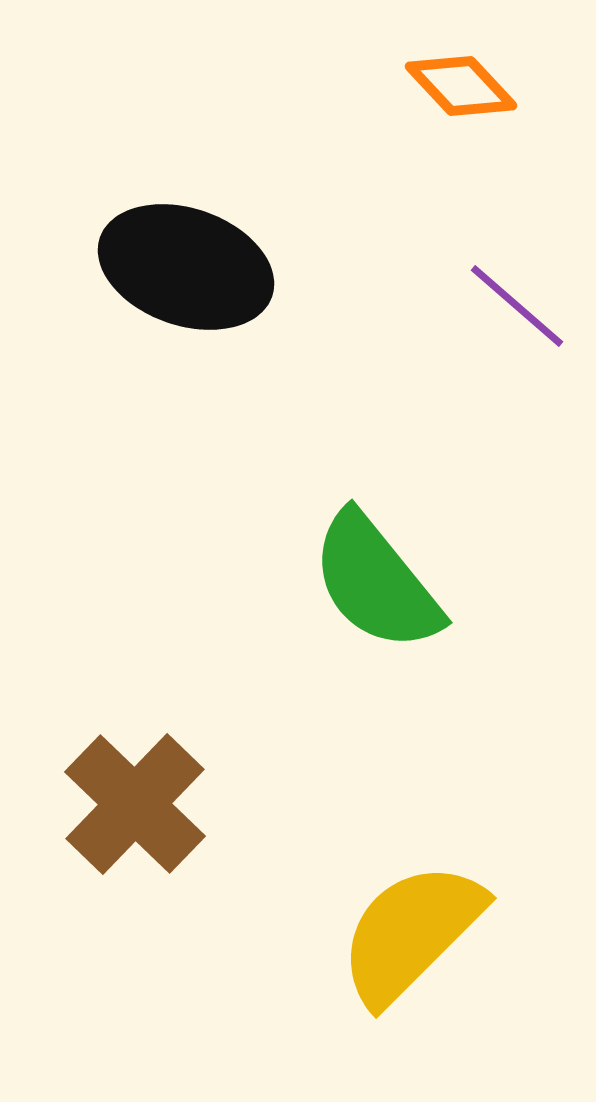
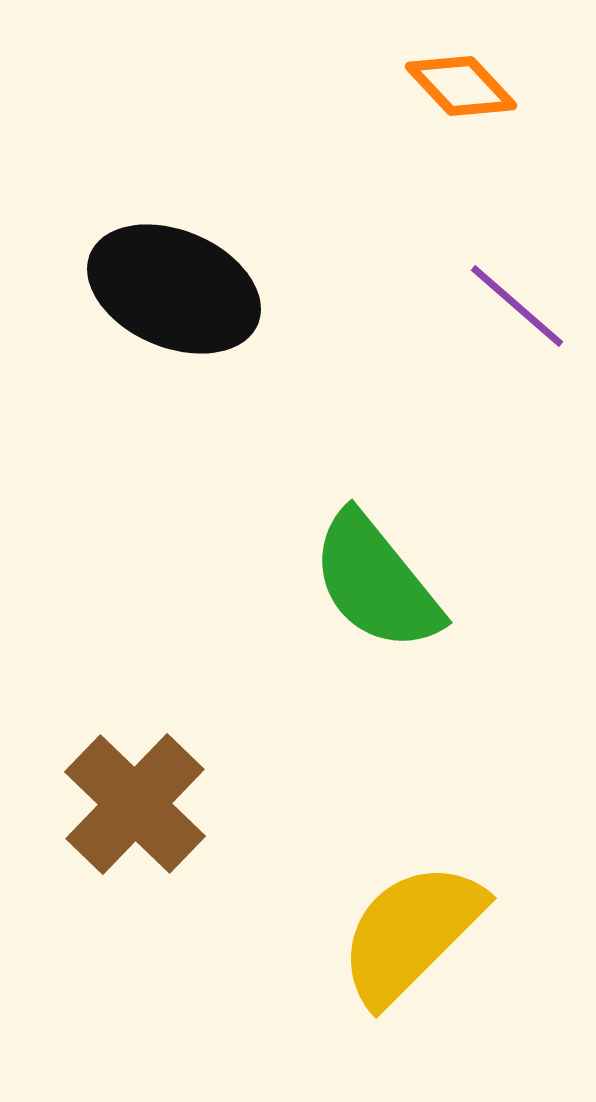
black ellipse: moved 12 px left, 22 px down; rotated 4 degrees clockwise
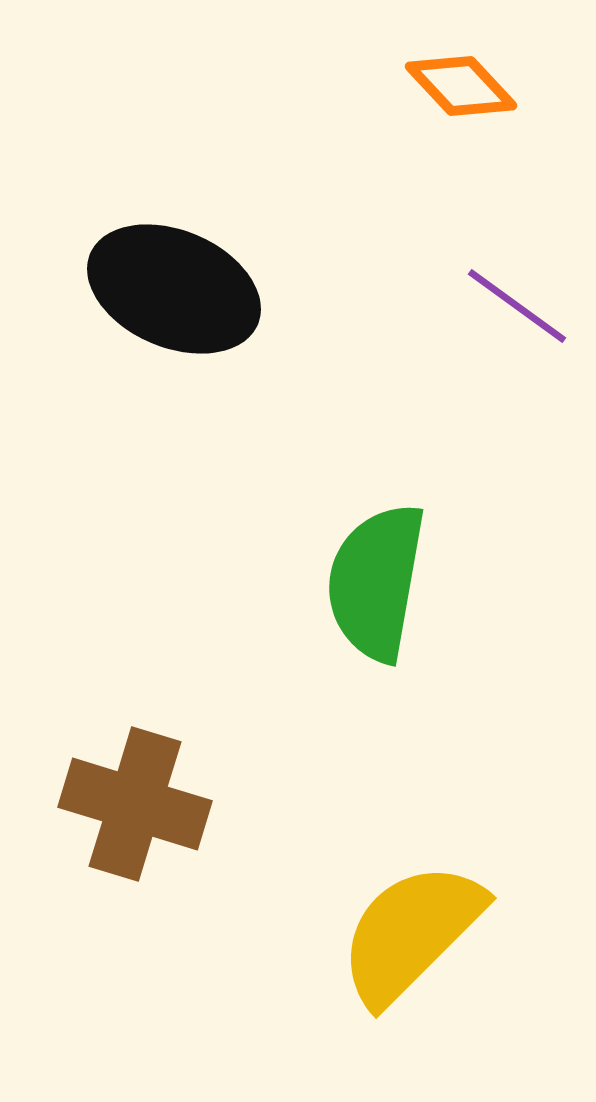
purple line: rotated 5 degrees counterclockwise
green semicircle: rotated 49 degrees clockwise
brown cross: rotated 27 degrees counterclockwise
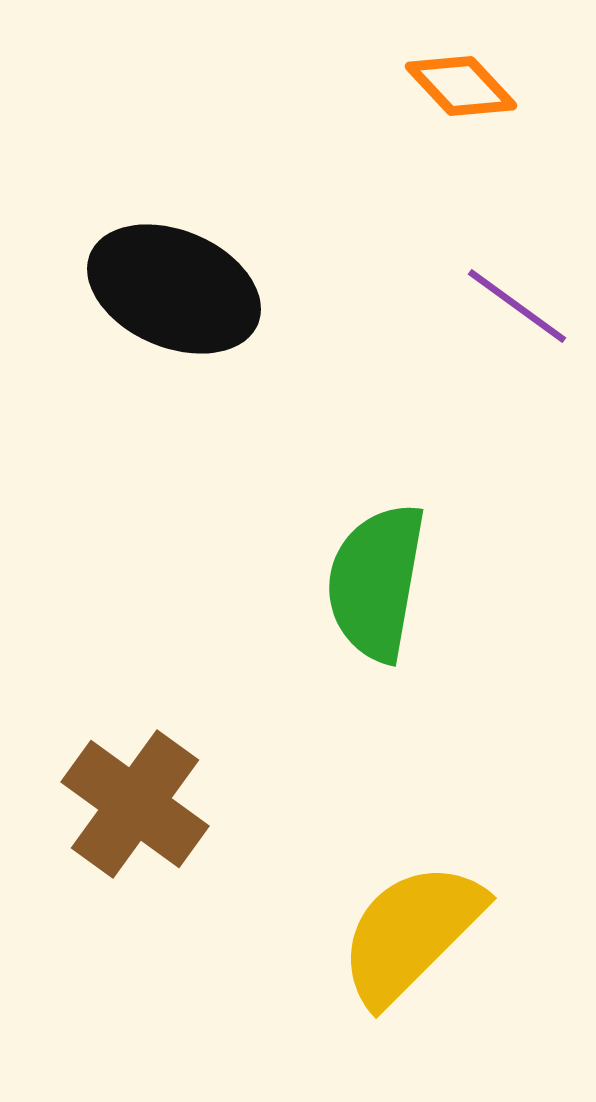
brown cross: rotated 19 degrees clockwise
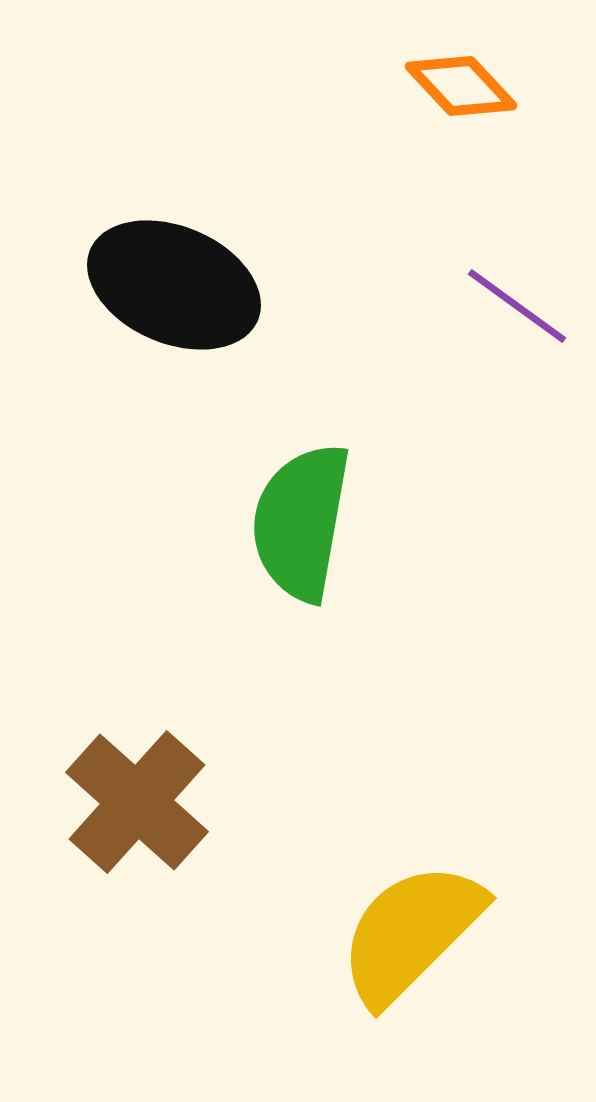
black ellipse: moved 4 px up
green semicircle: moved 75 px left, 60 px up
brown cross: moved 2 px right, 2 px up; rotated 6 degrees clockwise
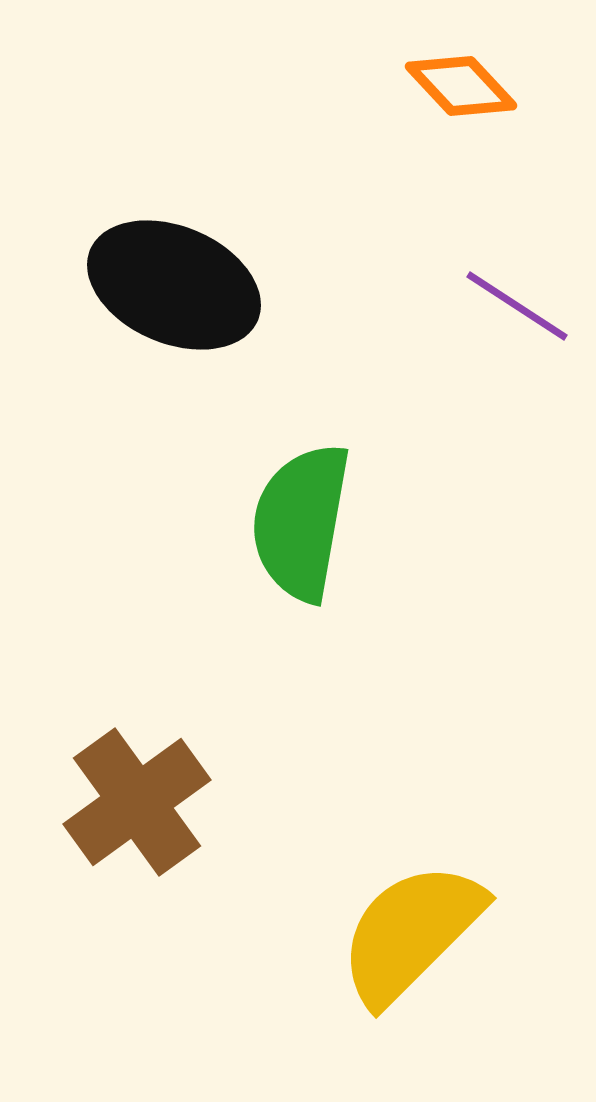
purple line: rotated 3 degrees counterclockwise
brown cross: rotated 12 degrees clockwise
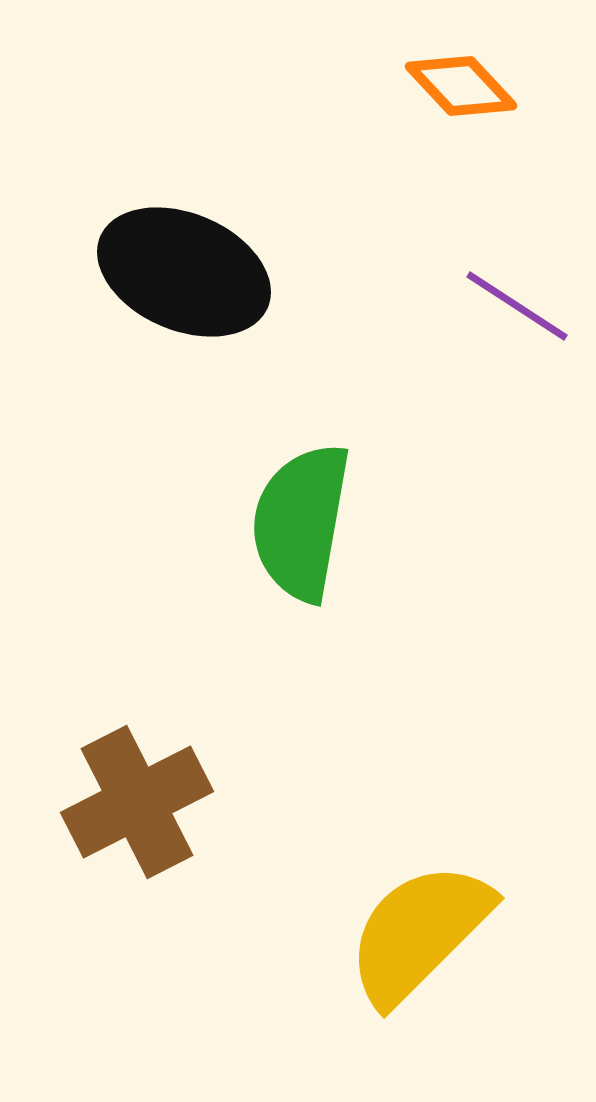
black ellipse: moved 10 px right, 13 px up
brown cross: rotated 9 degrees clockwise
yellow semicircle: moved 8 px right
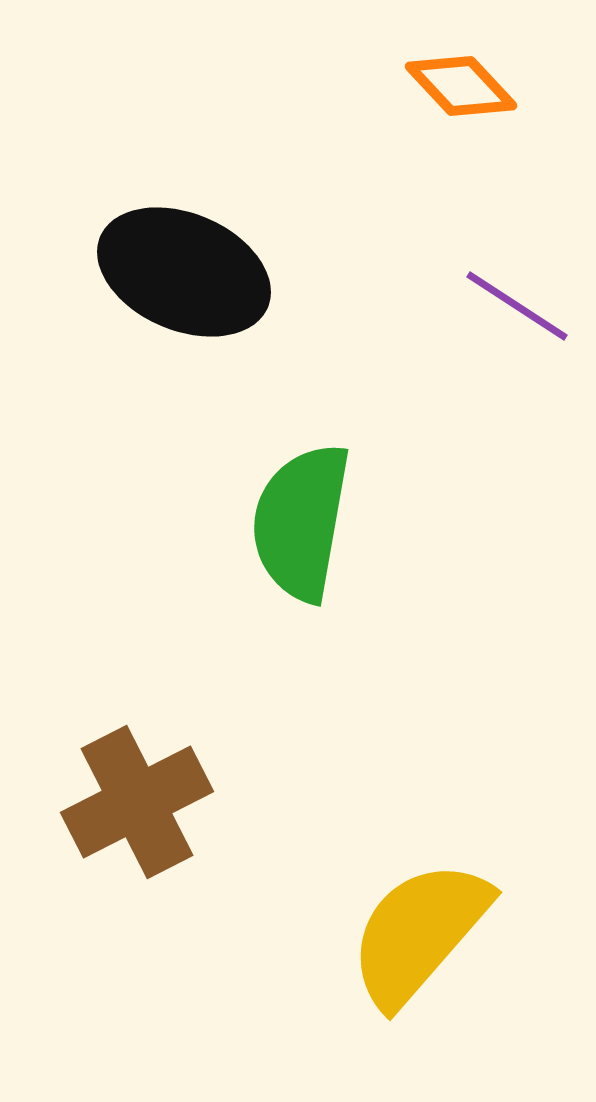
yellow semicircle: rotated 4 degrees counterclockwise
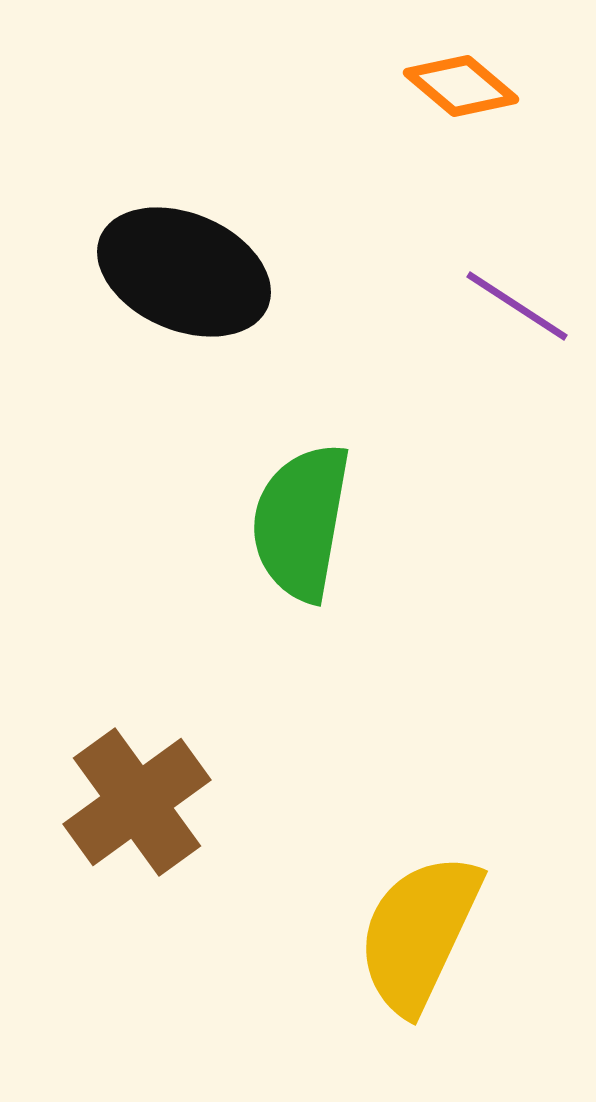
orange diamond: rotated 7 degrees counterclockwise
brown cross: rotated 9 degrees counterclockwise
yellow semicircle: rotated 16 degrees counterclockwise
